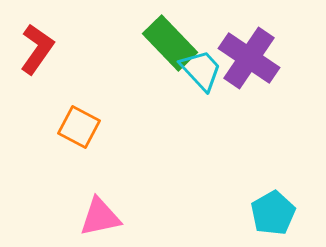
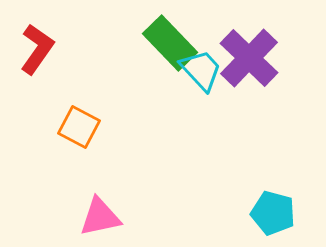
purple cross: rotated 10 degrees clockwise
cyan pentagon: rotated 27 degrees counterclockwise
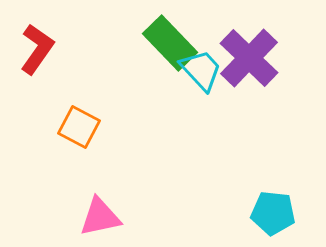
cyan pentagon: rotated 9 degrees counterclockwise
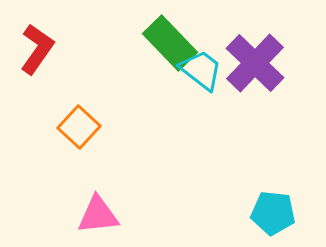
purple cross: moved 6 px right, 5 px down
cyan trapezoid: rotated 9 degrees counterclockwise
orange square: rotated 15 degrees clockwise
pink triangle: moved 2 px left, 2 px up; rotated 6 degrees clockwise
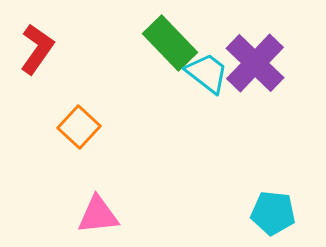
cyan trapezoid: moved 6 px right, 3 px down
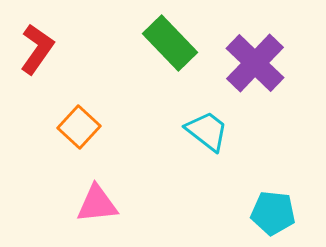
cyan trapezoid: moved 58 px down
pink triangle: moved 1 px left, 11 px up
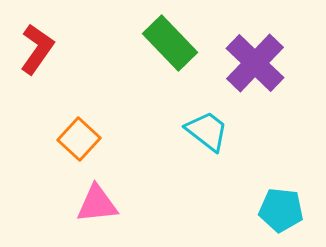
orange square: moved 12 px down
cyan pentagon: moved 8 px right, 3 px up
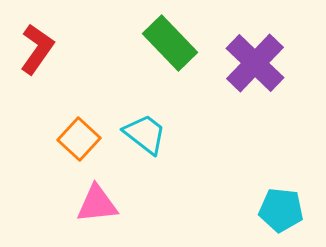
cyan trapezoid: moved 62 px left, 3 px down
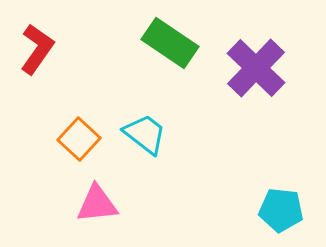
green rectangle: rotated 12 degrees counterclockwise
purple cross: moved 1 px right, 5 px down
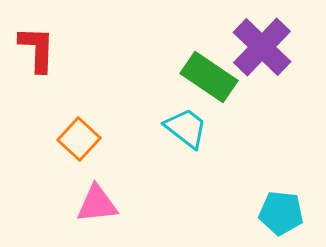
green rectangle: moved 39 px right, 34 px down
red L-shape: rotated 33 degrees counterclockwise
purple cross: moved 6 px right, 21 px up
cyan trapezoid: moved 41 px right, 6 px up
cyan pentagon: moved 3 px down
